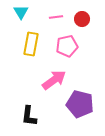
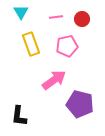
yellow rectangle: rotated 30 degrees counterclockwise
black L-shape: moved 10 px left
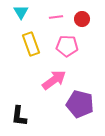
pink pentagon: rotated 15 degrees clockwise
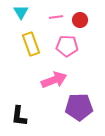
red circle: moved 2 px left, 1 px down
pink arrow: rotated 15 degrees clockwise
purple pentagon: moved 1 px left, 3 px down; rotated 16 degrees counterclockwise
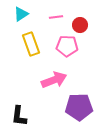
cyan triangle: moved 2 px down; rotated 28 degrees clockwise
red circle: moved 5 px down
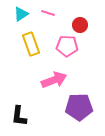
pink line: moved 8 px left, 4 px up; rotated 24 degrees clockwise
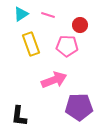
pink line: moved 2 px down
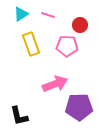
pink arrow: moved 1 px right, 4 px down
black L-shape: rotated 20 degrees counterclockwise
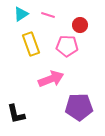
pink arrow: moved 4 px left, 5 px up
black L-shape: moved 3 px left, 2 px up
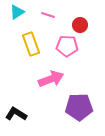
cyan triangle: moved 4 px left, 2 px up
black L-shape: rotated 135 degrees clockwise
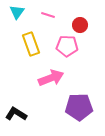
cyan triangle: rotated 21 degrees counterclockwise
pink arrow: moved 1 px up
